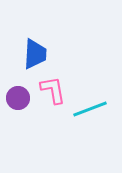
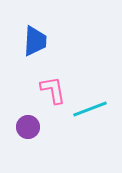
blue trapezoid: moved 13 px up
purple circle: moved 10 px right, 29 px down
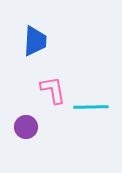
cyan line: moved 1 px right, 2 px up; rotated 20 degrees clockwise
purple circle: moved 2 px left
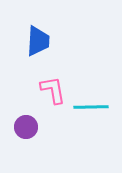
blue trapezoid: moved 3 px right
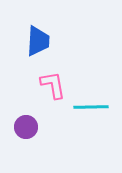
pink L-shape: moved 5 px up
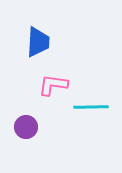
blue trapezoid: moved 1 px down
pink L-shape: rotated 72 degrees counterclockwise
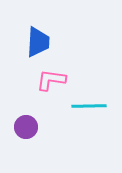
pink L-shape: moved 2 px left, 5 px up
cyan line: moved 2 px left, 1 px up
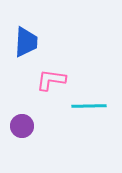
blue trapezoid: moved 12 px left
purple circle: moved 4 px left, 1 px up
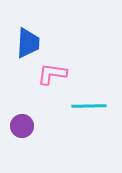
blue trapezoid: moved 2 px right, 1 px down
pink L-shape: moved 1 px right, 6 px up
